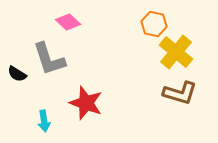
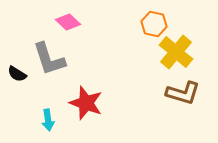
brown L-shape: moved 3 px right
cyan arrow: moved 4 px right, 1 px up
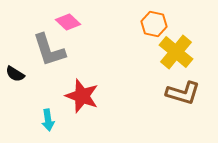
gray L-shape: moved 9 px up
black semicircle: moved 2 px left
red star: moved 4 px left, 7 px up
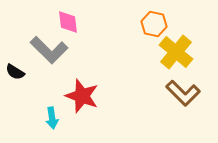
pink diamond: rotated 40 degrees clockwise
gray L-shape: rotated 27 degrees counterclockwise
black semicircle: moved 2 px up
brown L-shape: rotated 28 degrees clockwise
cyan arrow: moved 4 px right, 2 px up
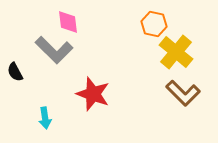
gray L-shape: moved 5 px right
black semicircle: rotated 30 degrees clockwise
red star: moved 11 px right, 2 px up
cyan arrow: moved 7 px left
